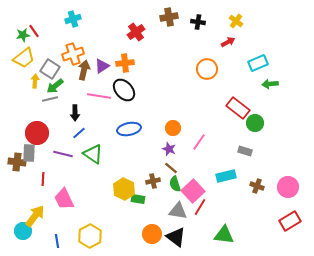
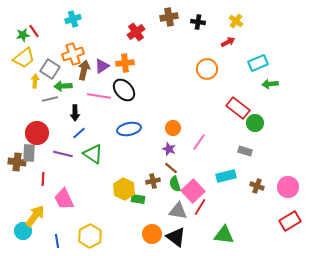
green arrow at (55, 86): moved 8 px right; rotated 36 degrees clockwise
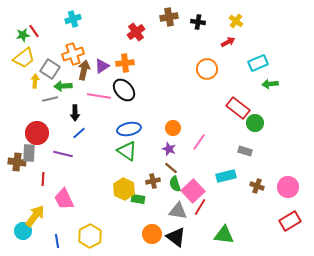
green triangle at (93, 154): moved 34 px right, 3 px up
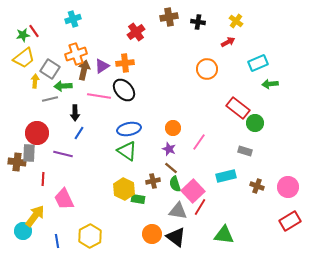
orange cross at (73, 54): moved 3 px right
blue line at (79, 133): rotated 16 degrees counterclockwise
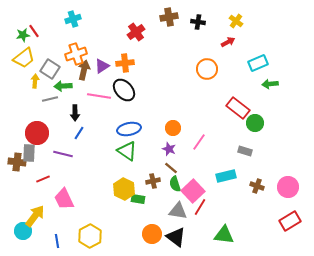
red line at (43, 179): rotated 64 degrees clockwise
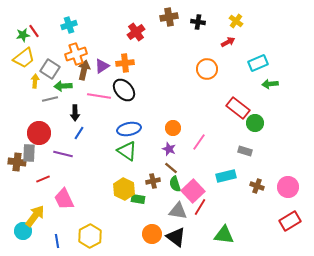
cyan cross at (73, 19): moved 4 px left, 6 px down
red circle at (37, 133): moved 2 px right
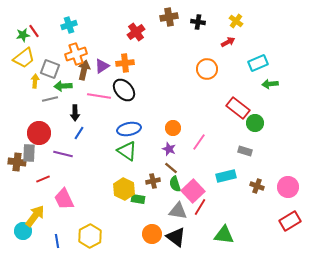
gray square at (50, 69): rotated 12 degrees counterclockwise
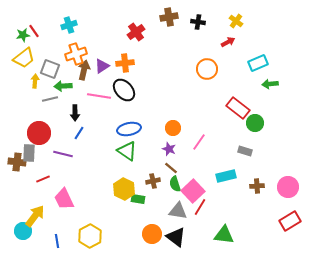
brown cross at (257, 186): rotated 24 degrees counterclockwise
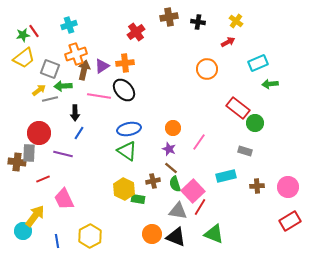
yellow arrow at (35, 81): moved 4 px right, 9 px down; rotated 48 degrees clockwise
green triangle at (224, 235): moved 10 px left, 1 px up; rotated 15 degrees clockwise
black triangle at (176, 237): rotated 15 degrees counterclockwise
